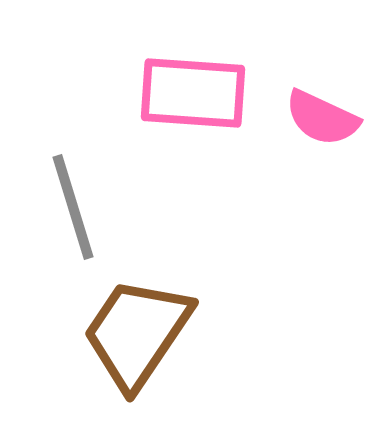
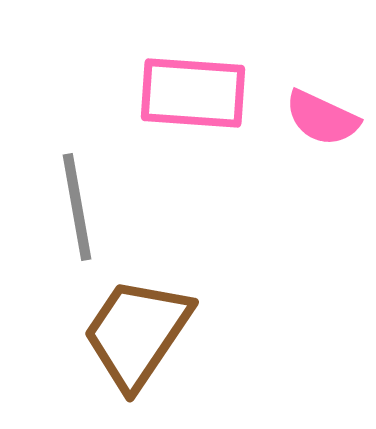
gray line: moved 4 px right; rotated 7 degrees clockwise
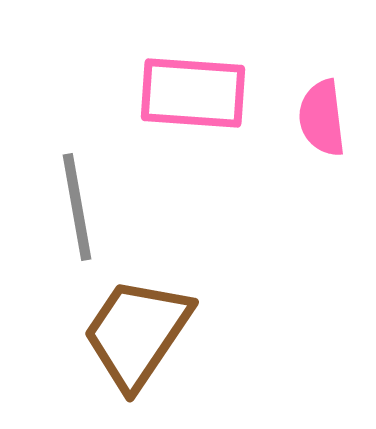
pink semicircle: rotated 58 degrees clockwise
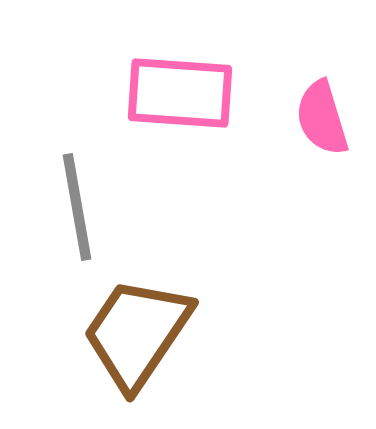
pink rectangle: moved 13 px left
pink semicircle: rotated 10 degrees counterclockwise
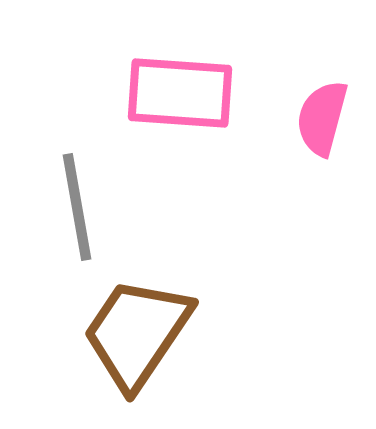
pink semicircle: rotated 32 degrees clockwise
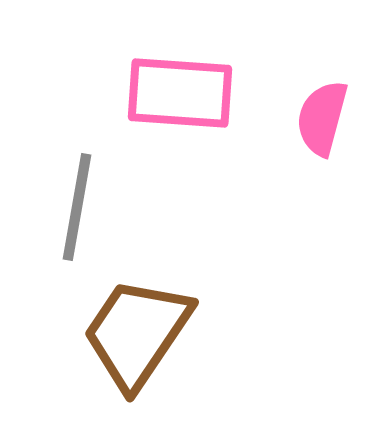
gray line: rotated 20 degrees clockwise
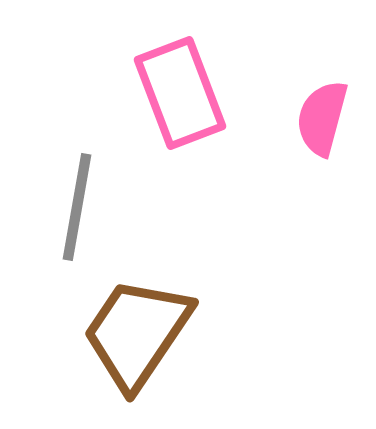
pink rectangle: rotated 65 degrees clockwise
